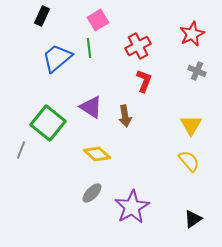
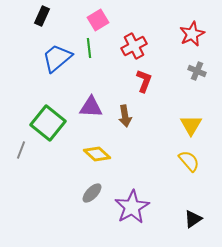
red cross: moved 4 px left
purple triangle: rotated 30 degrees counterclockwise
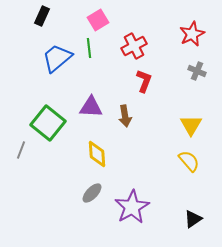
yellow diamond: rotated 44 degrees clockwise
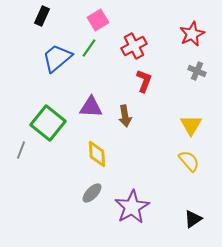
green line: rotated 42 degrees clockwise
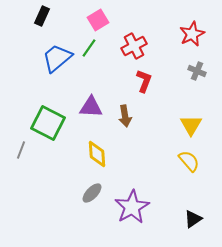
green square: rotated 12 degrees counterclockwise
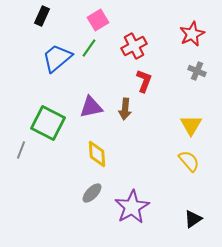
purple triangle: rotated 15 degrees counterclockwise
brown arrow: moved 7 px up; rotated 15 degrees clockwise
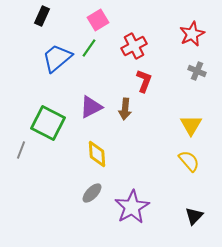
purple triangle: rotated 15 degrees counterclockwise
black triangle: moved 1 px right, 3 px up; rotated 12 degrees counterclockwise
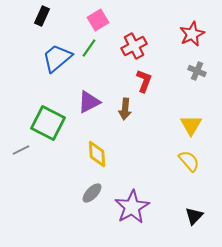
purple triangle: moved 2 px left, 5 px up
gray line: rotated 42 degrees clockwise
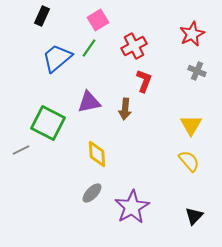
purple triangle: rotated 15 degrees clockwise
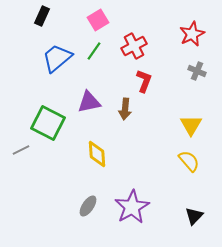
green line: moved 5 px right, 3 px down
gray ellipse: moved 4 px left, 13 px down; rotated 10 degrees counterclockwise
